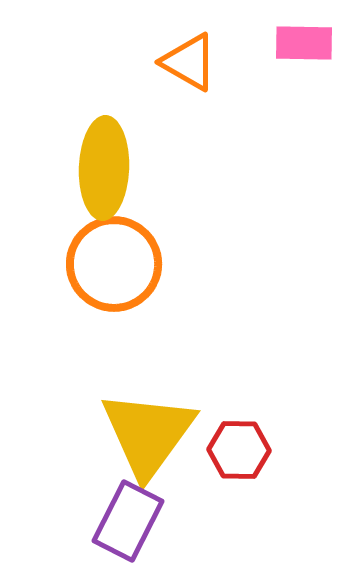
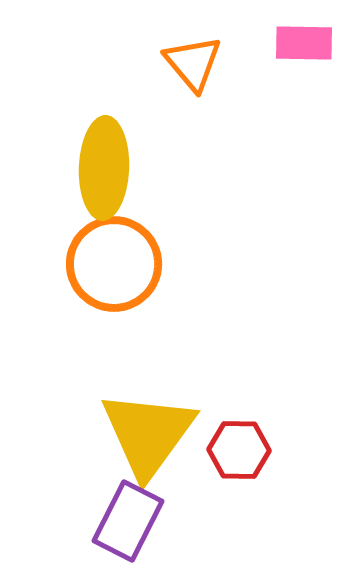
orange triangle: moved 4 px right, 1 px down; rotated 20 degrees clockwise
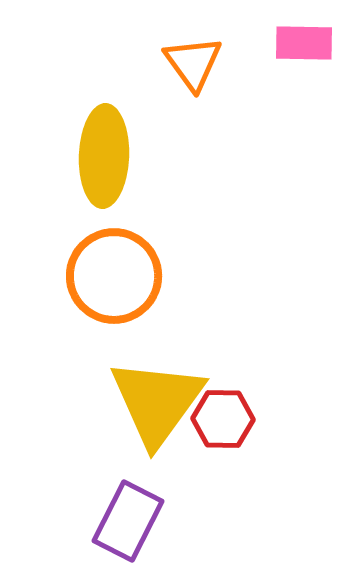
orange triangle: rotated 4 degrees clockwise
yellow ellipse: moved 12 px up
orange circle: moved 12 px down
yellow triangle: moved 9 px right, 32 px up
red hexagon: moved 16 px left, 31 px up
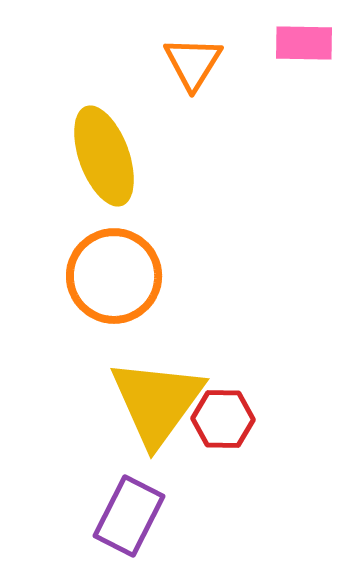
orange triangle: rotated 8 degrees clockwise
yellow ellipse: rotated 22 degrees counterclockwise
purple rectangle: moved 1 px right, 5 px up
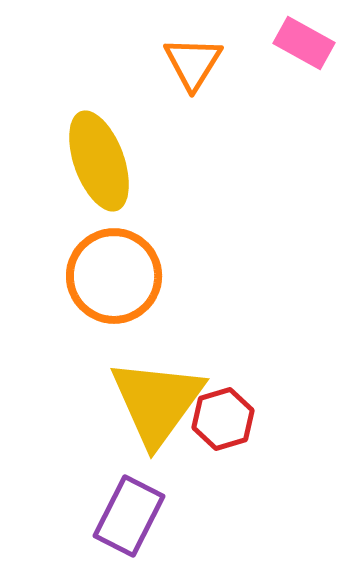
pink rectangle: rotated 28 degrees clockwise
yellow ellipse: moved 5 px left, 5 px down
red hexagon: rotated 18 degrees counterclockwise
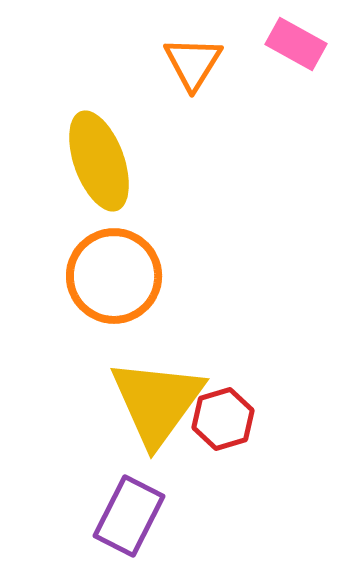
pink rectangle: moved 8 px left, 1 px down
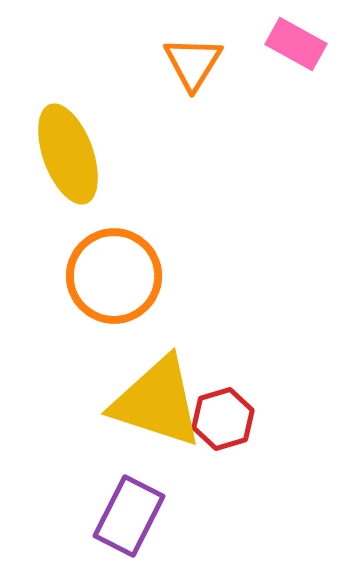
yellow ellipse: moved 31 px left, 7 px up
yellow triangle: rotated 48 degrees counterclockwise
